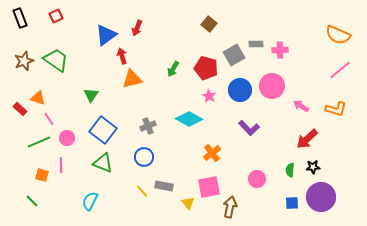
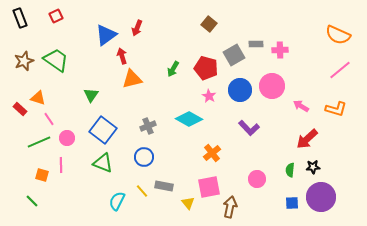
cyan semicircle at (90, 201): moved 27 px right
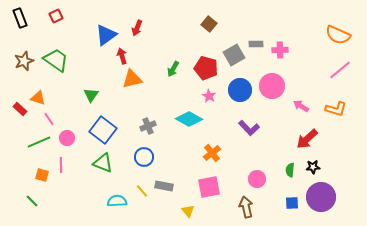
cyan semicircle at (117, 201): rotated 60 degrees clockwise
yellow triangle at (188, 203): moved 8 px down
brown arrow at (230, 207): moved 16 px right; rotated 25 degrees counterclockwise
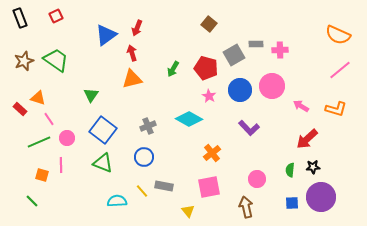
red arrow at (122, 56): moved 10 px right, 3 px up
